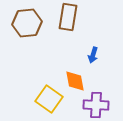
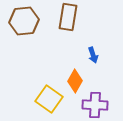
brown hexagon: moved 3 px left, 2 px up
blue arrow: rotated 35 degrees counterclockwise
orange diamond: rotated 40 degrees clockwise
purple cross: moved 1 px left
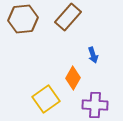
brown rectangle: rotated 32 degrees clockwise
brown hexagon: moved 1 px left, 2 px up
orange diamond: moved 2 px left, 3 px up
yellow square: moved 3 px left; rotated 20 degrees clockwise
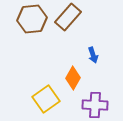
brown hexagon: moved 9 px right
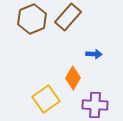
brown hexagon: rotated 16 degrees counterclockwise
blue arrow: moved 1 px right, 1 px up; rotated 70 degrees counterclockwise
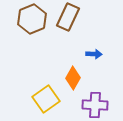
brown rectangle: rotated 16 degrees counterclockwise
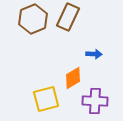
brown hexagon: moved 1 px right
orange diamond: rotated 30 degrees clockwise
yellow square: rotated 20 degrees clockwise
purple cross: moved 4 px up
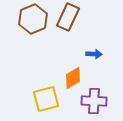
purple cross: moved 1 px left
